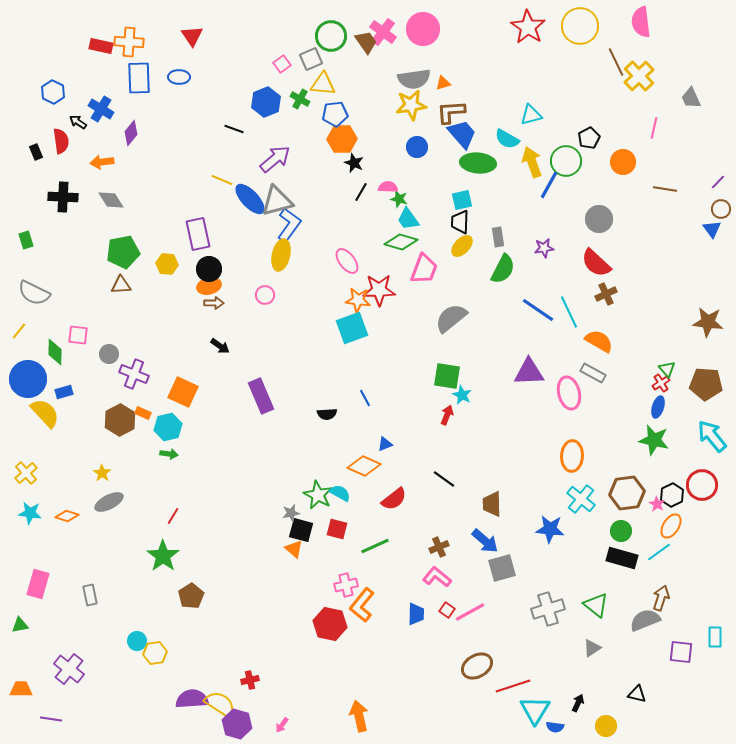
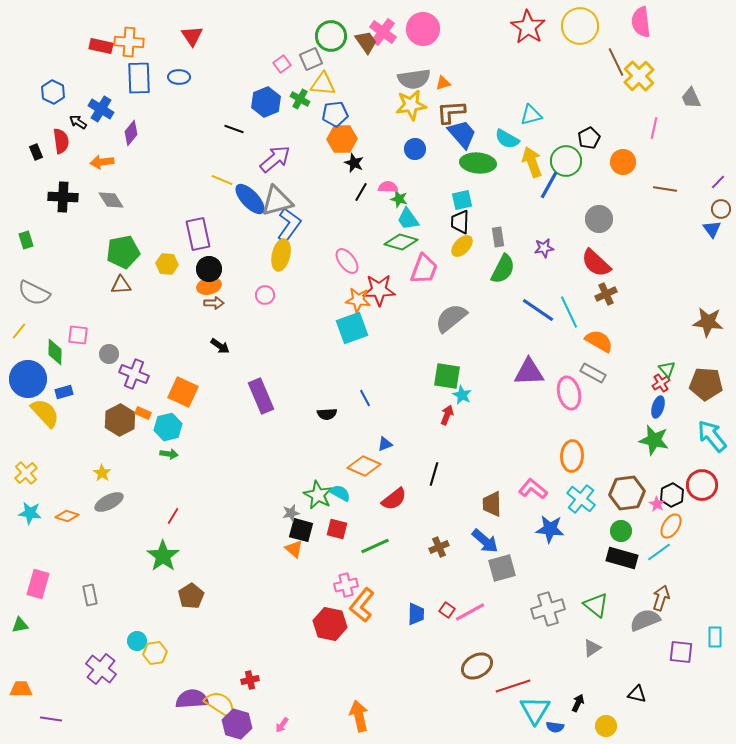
blue circle at (417, 147): moved 2 px left, 2 px down
black line at (444, 479): moved 10 px left, 5 px up; rotated 70 degrees clockwise
pink L-shape at (437, 577): moved 96 px right, 88 px up
purple cross at (69, 669): moved 32 px right
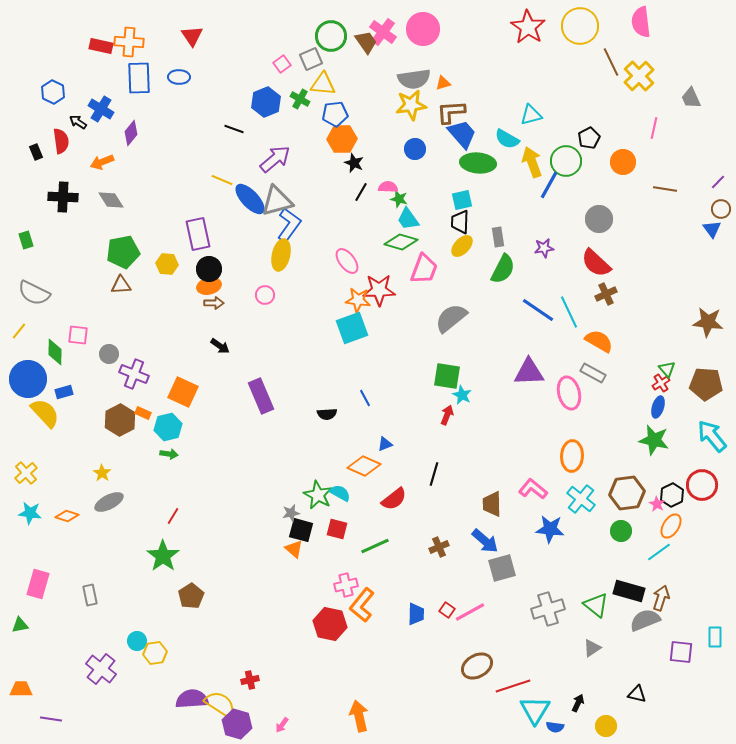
brown line at (616, 62): moved 5 px left
orange arrow at (102, 162): rotated 15 degrees counterclockwise
black rectangle at (622, 558): moved 7 px right, 33 px down
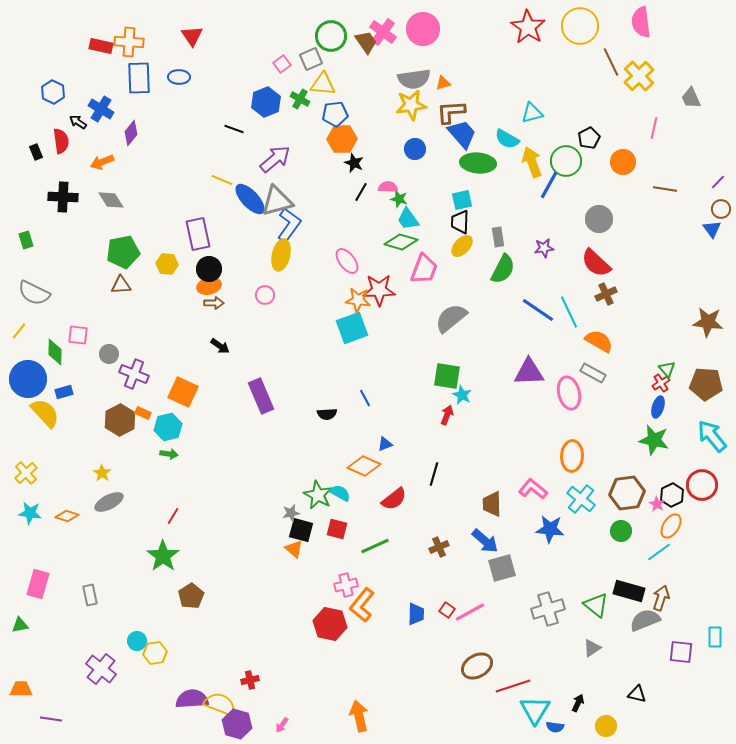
cyan triangle at (531, 115): moved 1 px right, 2 px up
yellow semicircle at (220, 704): rotated 12 degrees counterclockwise
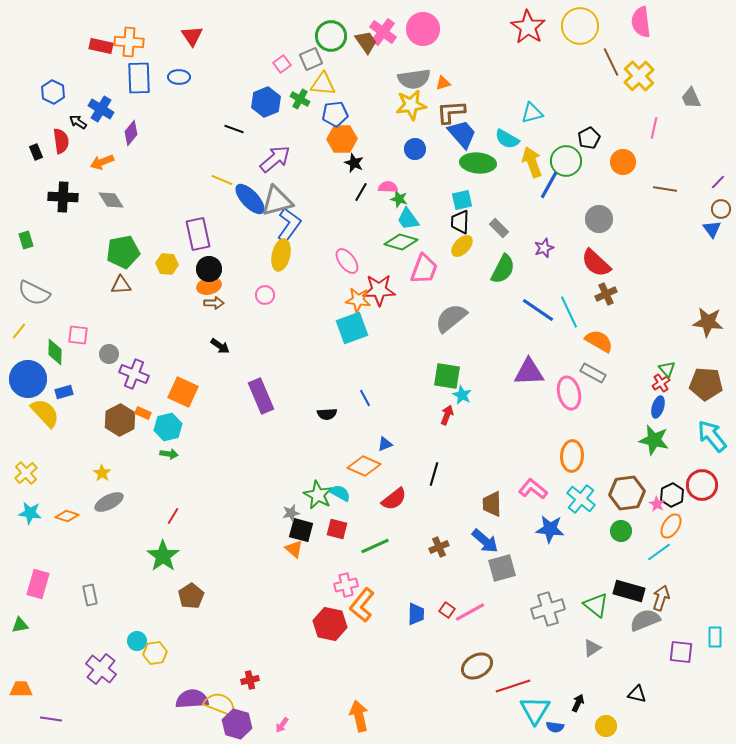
gray rectangle at (498, 237): moved 1 px right, 9 px up; rotated 36 degrees counterclockwise
purple star at (544, 248): rotated 12 degrees counterclockwise
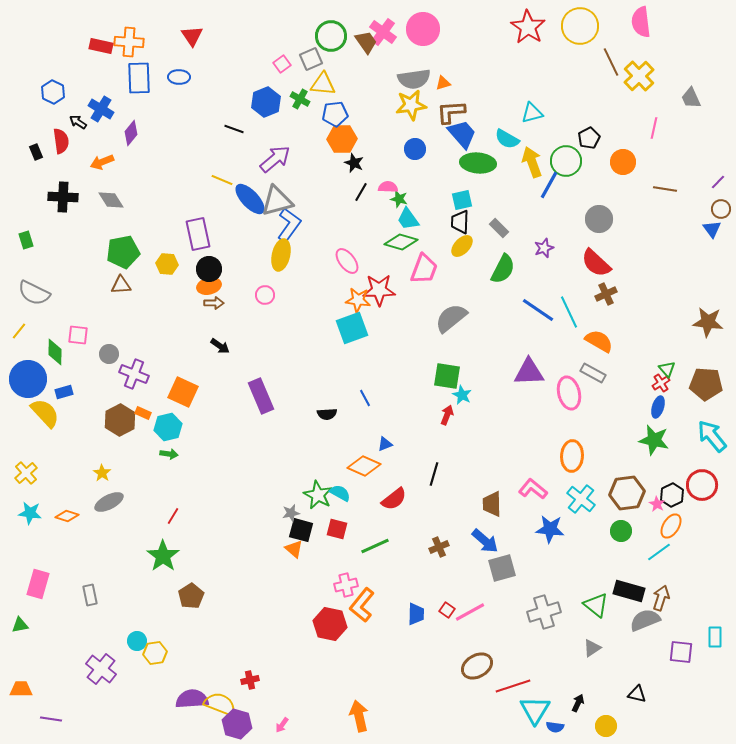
gray cross at (548, 609): moved 4 px left, 3 px down
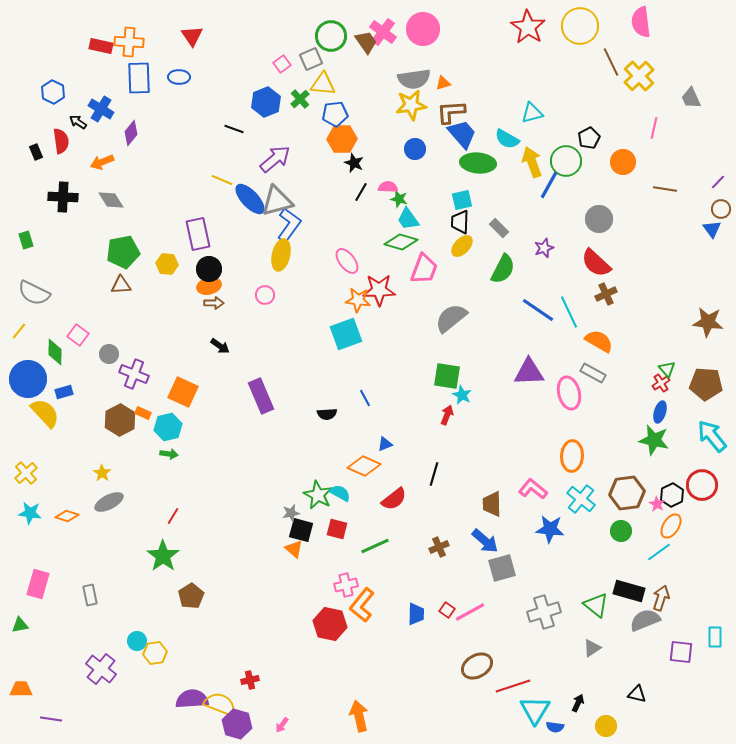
green cross at (300, 99): rotated 18 degrees clockwise
cyan square at (352, 328): moved 6 px left, 6 px down
pink square at (78, 335): rotated 30 degrees clockwise
blue ellipse at (658, 407): moved 2 px right, 5 px down
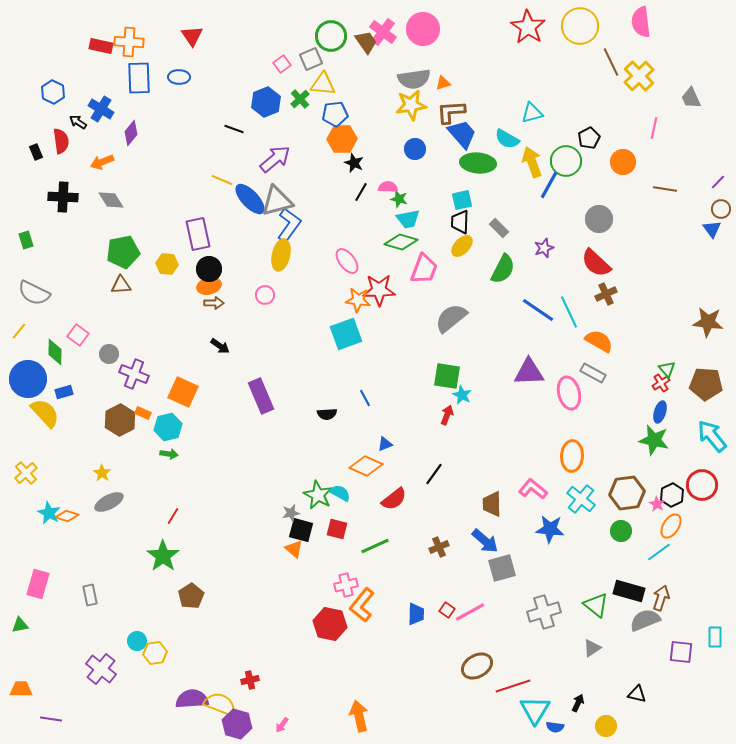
cyan trapezoid at (408, 219): rotated 65 degrees counterclockwise
orange diamond at (364, 466): moved 2 px right
black line at (434, 474): rotated 20 degrees clockwise
cyan star at (30, 513): moved 19 px right; rotated 20 degrees clockwise
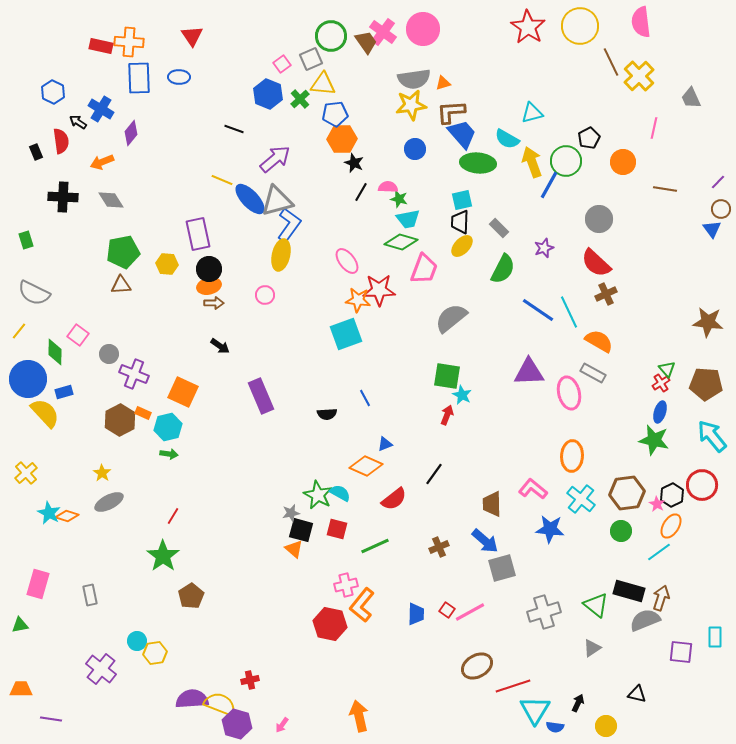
blue hexagon at (266, 102): moved 2 px right, 8 px up; rotated 16 degrees counterclockwise
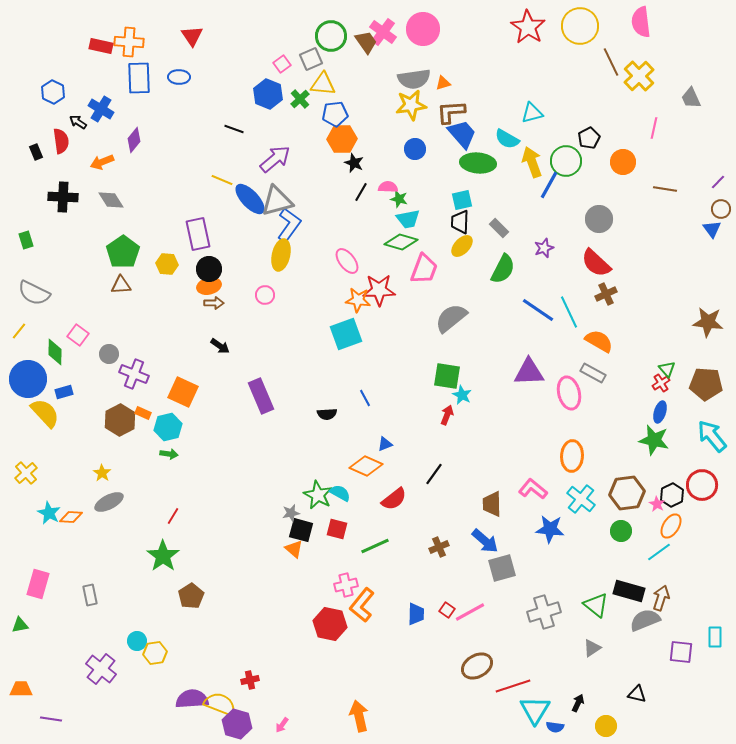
purple diamond at (131, 133): moved 3 px right, 7 px down
green pentagon at (123, 252): rotated 24 degrees counterclockwise
orange diamond at (67, 516): moved 4 px right, 1 px down; rotated 15 degrees counterclockwise
